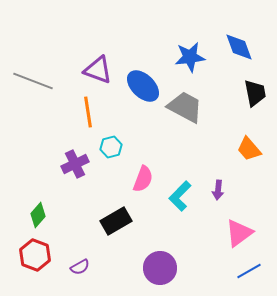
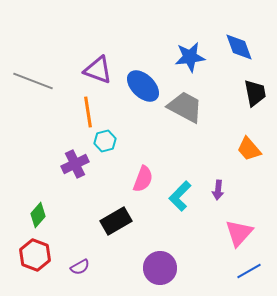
cyan hexagon: moved 6 px left, 6 px up
pink triangle: rotated 12 degrees counterclockwise
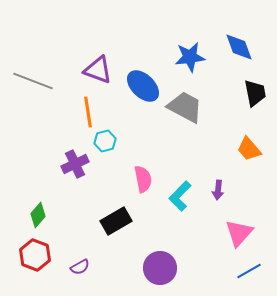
pink semicircle: rotated 32 degrees counterclockwise
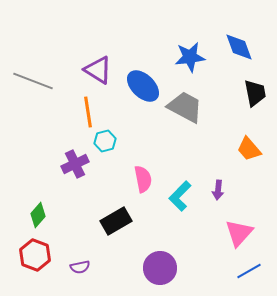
purple triangle: rotated 12 degrees clockwise
purple semicircle: rotated 18 degrees clockwise
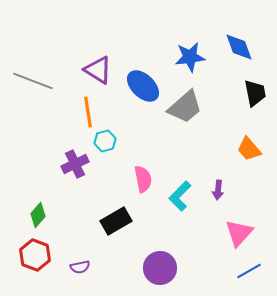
gray trapezoid: rotated 111 degrees clockwise
